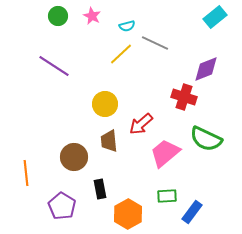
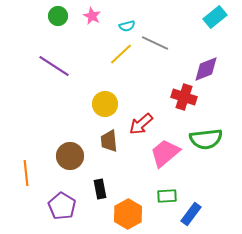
green semicircle: rotated 32 degrees counterclockwise
brown circle: moved 4 px left, 1 px up
blue rectangle: moved 1 px left, 2 px down
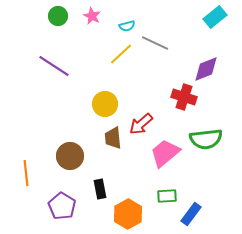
brown trapezoid: moved 4 px right, 3 px up
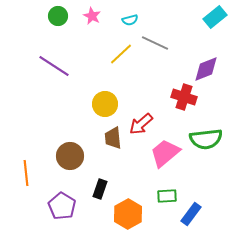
cyan semicircle: moved 3 px right, 6 px up
black rectangle: rotated 30 degrees clockwise
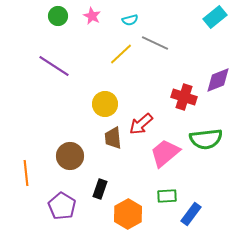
purple diamond: moved 12 px right, 11 px down
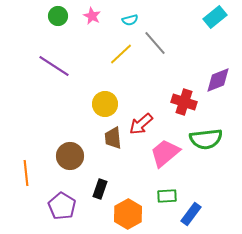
gray line: rotated 24 degrees clockwise
red cross: moved 5 px down
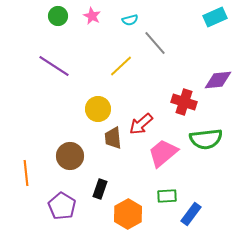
cyan rectangle: rotated 15 degrees clockwise
yellow line: moved 12 px down
purple diamond: rotated 16 degrees clockwise
yellow circle: moved 7 px left, 5 px down
pink trapezoid: moved 2 px left
